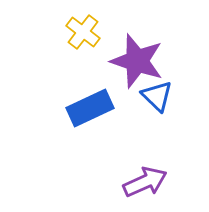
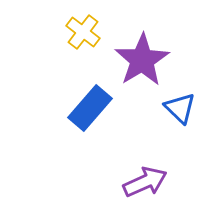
purple star: moved 5 px right, 1 px up; rotated 22 degrees clockwise
blue triangle: moved 23 px right, 12 px down
blue rectangle: rotated 24 degrees counterclockwise
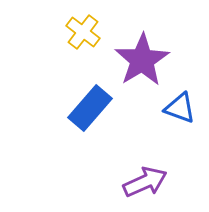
blue triangle: rotated 24 degrees counterclockwise
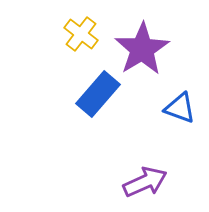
yellow cross: moved 2 px left, 2 px down
purple star: moved 11 px up
blue rectangle: moved 8 px right, 14 px up
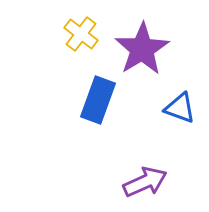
blue rectangle: moved 6 px down; rotated 21 degrees counterclockwise
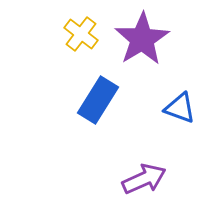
purple star: moved 10 px up
blue rectangle: rotated 12 degrees clockwise
purple arrow: moved 1 px left, 3 px up
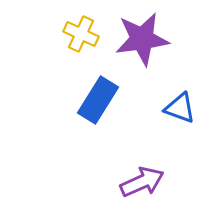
yellow cross: rotated 12 degrees counterclockwise
purple star: rotated 24 degrees clockwise
purple arrow: moved 2 px left, 3 px down
